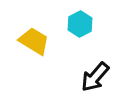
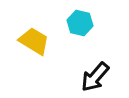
cyan hexagon: moved 1 px up; rotated 20 degrees counterclockwise
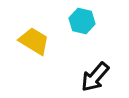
cyan hexagon: moved 2 px right, 2 px up
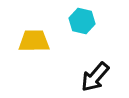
yellow trapezoid: rotated 32 degrees counterclockwise
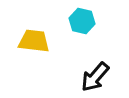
yellow trapezoid: rotated 8 degrees clockwise
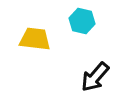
yellow trapezoid: moved 1 px right, 2 px up
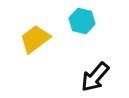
yellow trapezoid: rotated 44 degrees counterclockwise
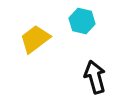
black arrow: rotated 124 degrees clockwise
